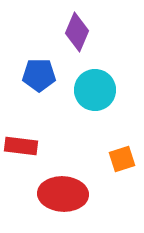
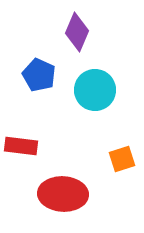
blue pentagon: rotated 24 degrees clockwise
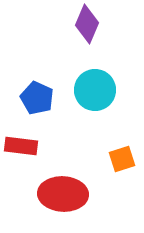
purple diamond: moved 10 px right, 8 px up
blue pentagon: moved 2 px left, 23 px down
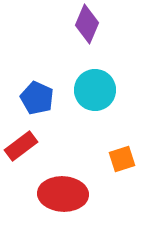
red rectangle: rotated 44 degrees counterclockwise
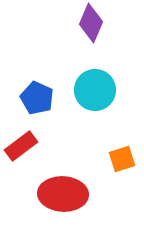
purple diamond: moved 4 px right, 1 px up
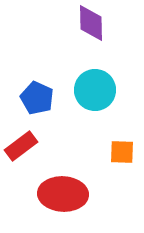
purple diamond: rotated 24 degrees counterclockwise
orange square: moved 7 px up; rotated 20 degrees clockwise
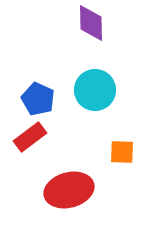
blue pentagon: moved 1 px right, 1 px down
red rectangle: moved 9 px right, 9 px up
red ellipse: moved 6 px right, 4 px up; rotated 18 degrees counterclockwise
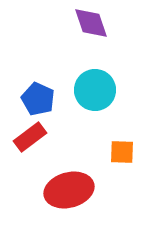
purple diamond: rotated 18 degrees counterclockwise
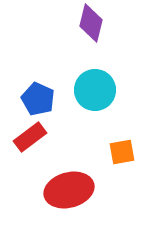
purple diamond: rotated 33 degrees clockwise
orange square: rotated 12 degrees counterclockwise
